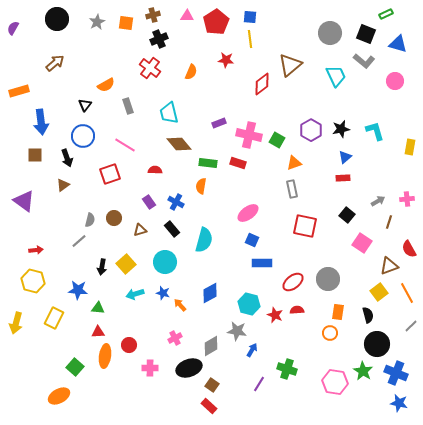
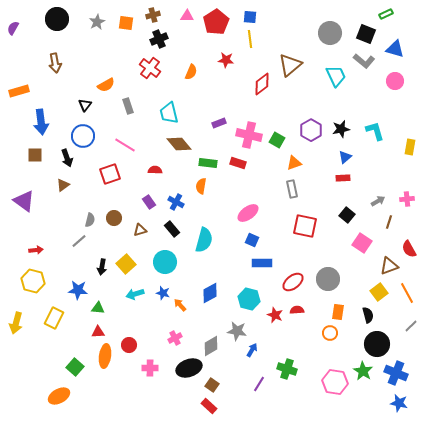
blue triangle at (398, 44): moved 3 px left, 5 px down
brown arrow at (55, 63): rotated 120 degrees clockwise
cyan hexagon at (249, 304): moved 5 px up
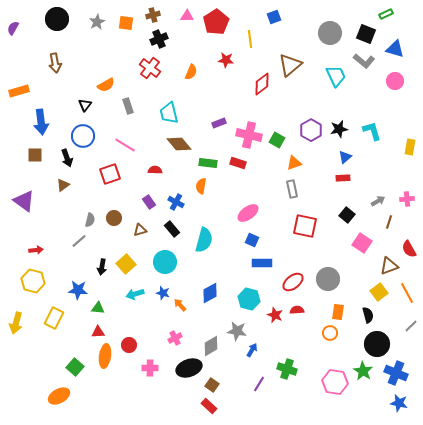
blue square at (250, 17): moved 24 px right; rotated 24 degrees counterclockwise
black star at (341, 129): moved 2 px left
cyan L-shape at (375, 131): moved 3 px left
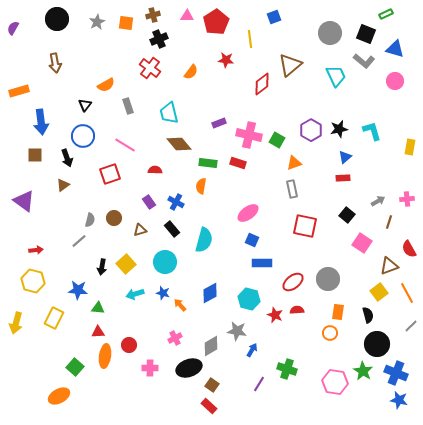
orange semicircle at (191, 72): rotated 14 degrees clockwise
blue star at (399, 403): moved 3 px up
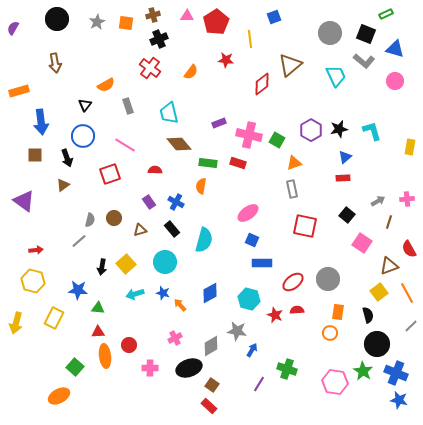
orange ellipse at (105, 356): rotated 15 degrees counterclockwise
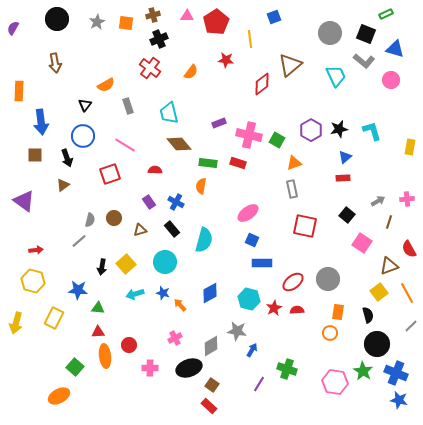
pink circle at (395, 81): moved 4 px left, 1 px up
orange rectangle at (19, 91): rotated 72 degrees counterclockwise
red star at (275, 315): moved 1 px left, 7 px up; rotated 21 degrees clockwise
